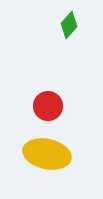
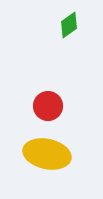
green diamond: rotated 12 degrees clockwise
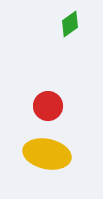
green diamond: moved 1 px right, 1 px up
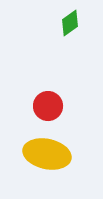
green diamond: moved 1 px up
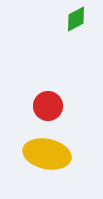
green diamond: moved 6 px right, 4 px up; rotated 8 degrees clockwise
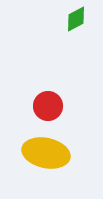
yellow ellipse: moved 1 px left, 1 px up
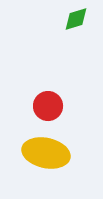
green diamond: rotated 12 degrees clockwise
